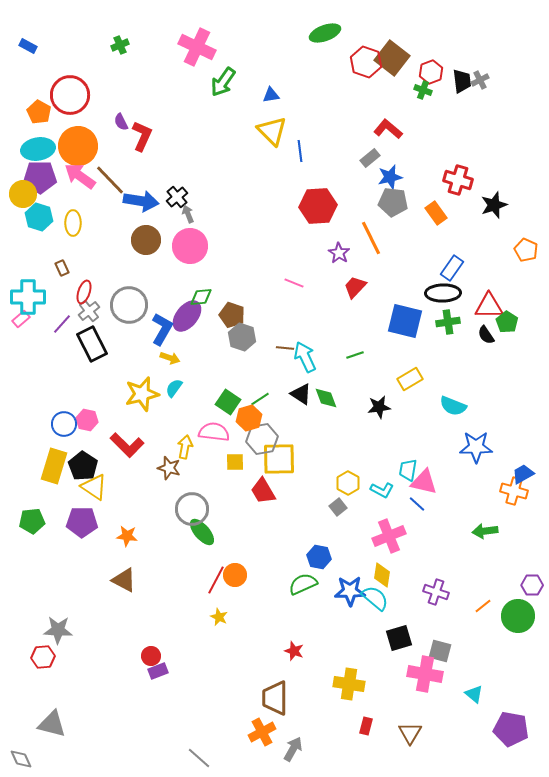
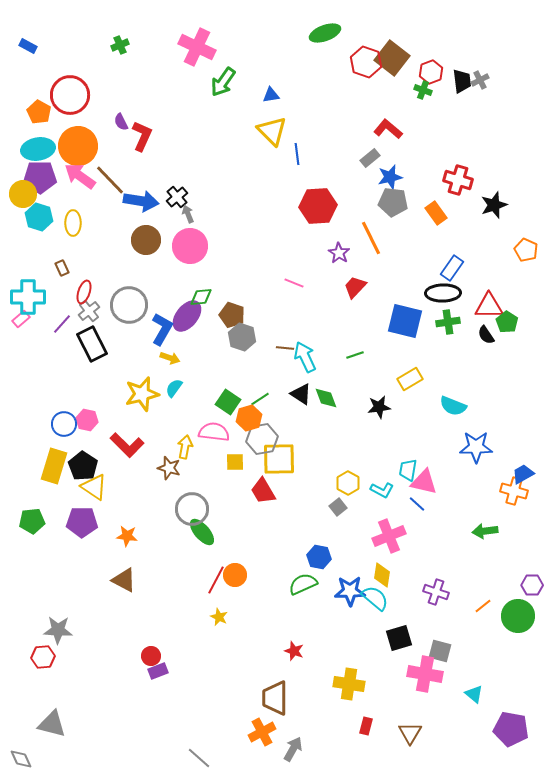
blue line at (300, 151): moved 3 px left, 3 px down
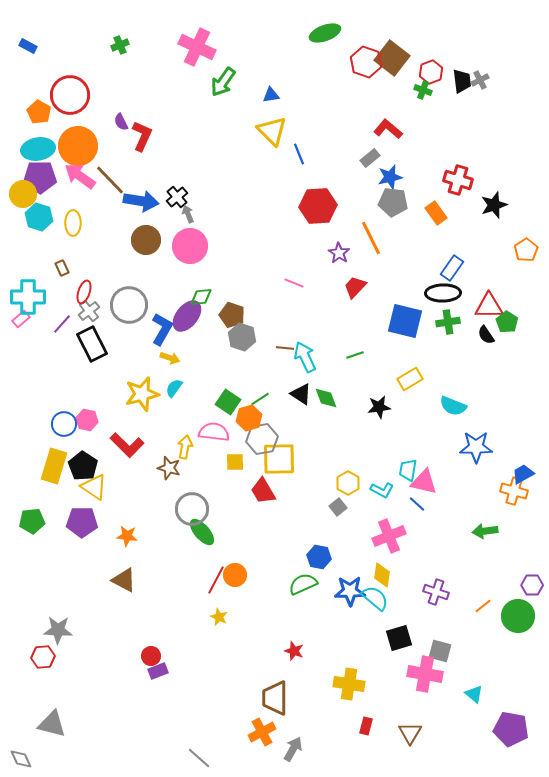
blue line at (297, 154): moved 2 px right; rotated 15 degrees counterclockwise
orange pentagon at (526, 250): rotated 15 degrees clockwise
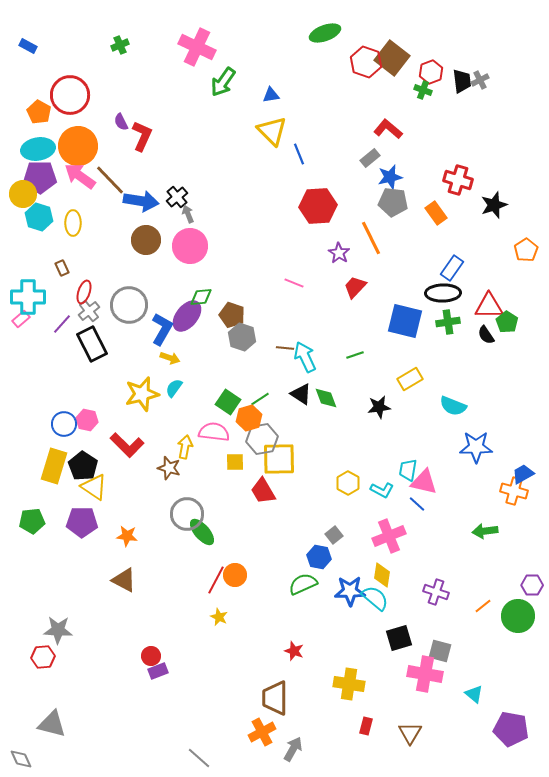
gray square at (338, 507): moved 4 px left, 28 px down
gray circle at (192, 509): moved 5 px left, 5 px down
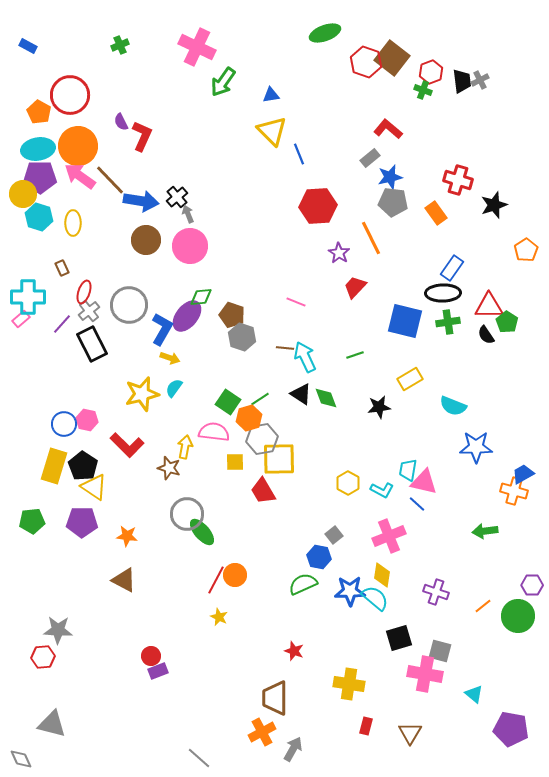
pink line at (294, 283): moved 2 px right, 19 px down
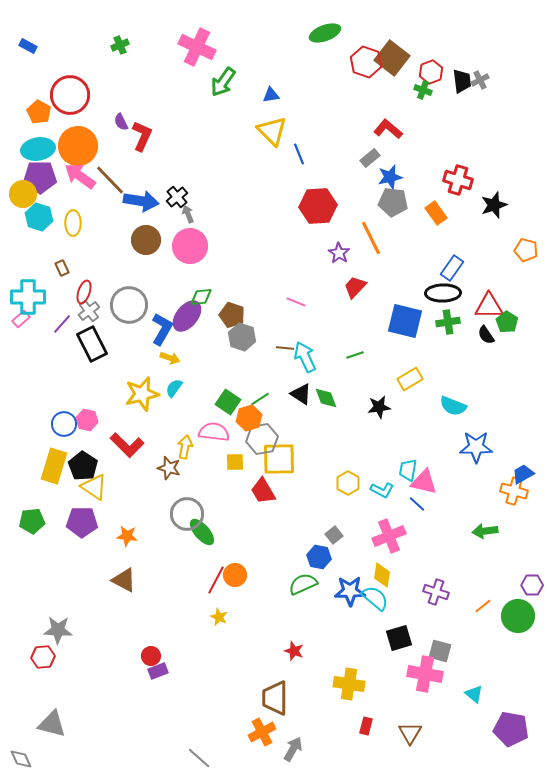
orange pentagon at (526, 250): rotated 25 degrees counterclockwise
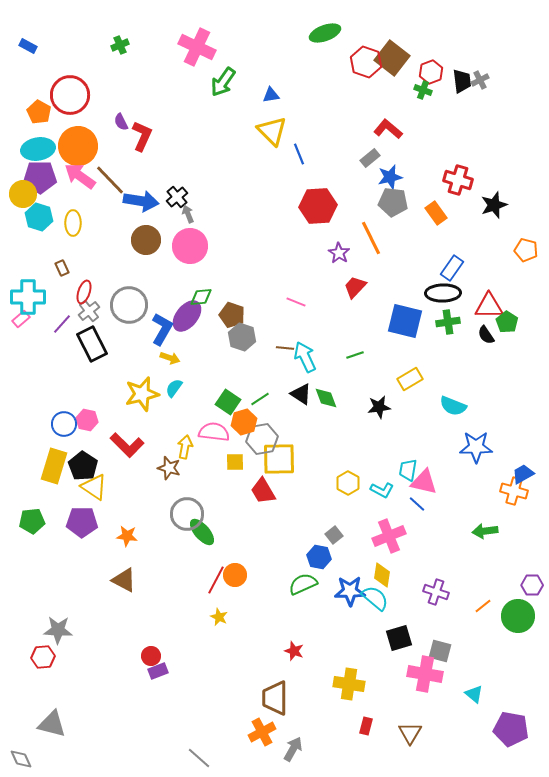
orange hexagon at (249, 418): moved 5 px left, 4 px down
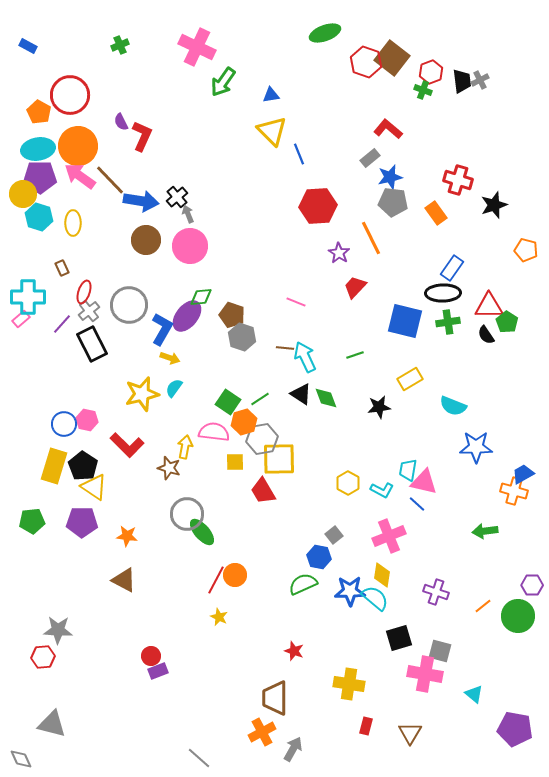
purple pentagon at (511, 729): moved 4 px right
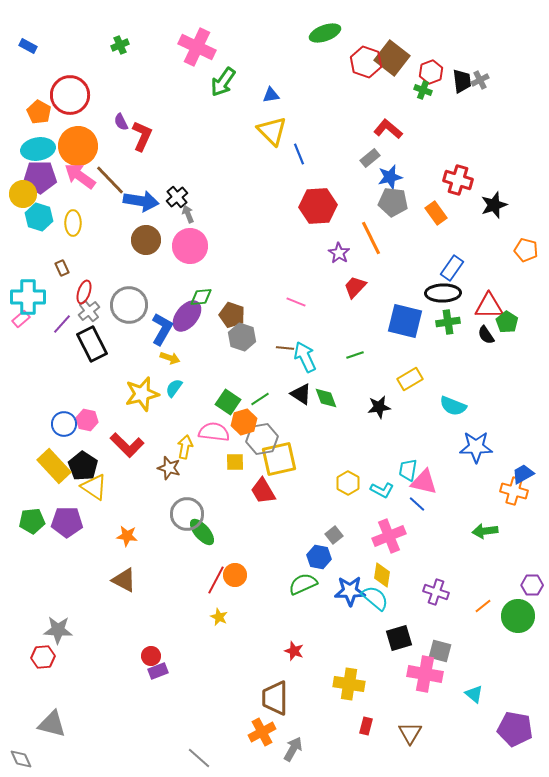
yellow square at (279, 459): rotated 12 degrees counterclockwise
yellow rectangle at (54, 466): rotated 60 degrees counterclockwise
purple pentagon at (82, 522): moved 15 px left
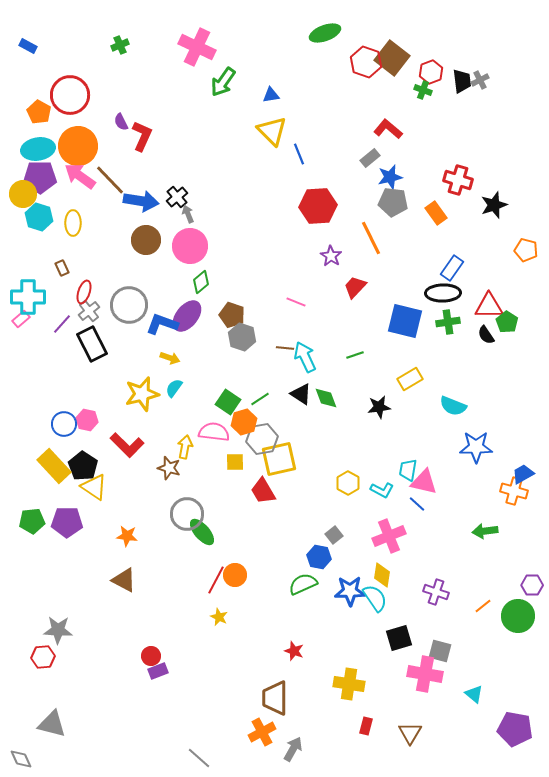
purple star at (339, 253): moved 8 px left, 3 px down
green diamond at (201, 297): moved 15 px up; rotated 35 degrees counterclockwise
blue L-shape at (162, 329): moved 5 px up; rotated 100 degrees counterclockwise
cyan semicircle at (375, 598): rotated 16 degrees clockwise
